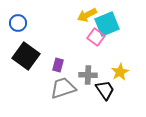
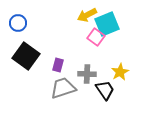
gray cross: moved 1 px left, 1 px up
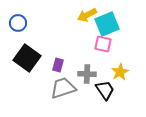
pink square: moved 7 px right, 7 px down; rotated 24 degrees counterclockwise
black square: moved 1 px right, 2 px down
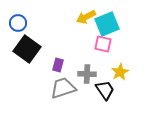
yellow arrow: moved 1 px left, 2 px down
black square: moved 9 px up
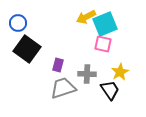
cyan square: moved 2 px left
black trapezoid: moved 5 px right
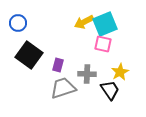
yellow arrow: moved 2 px left, 5 px down
black square: moved 2 px right, 6 px down
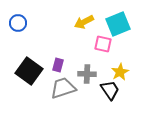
cyan square: moved 13 px right
black square: moved 16 px down
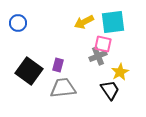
cyan square: moved 5 px left, 2 px up; rotated 15 degrees clockwise
gray cross: moved 11 px right, 18 px up; rotated 24 degrees counterclockwise
gray trapezoid: rotated 12 degrees clockwise
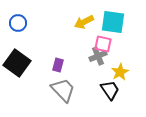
cyan square: rotated 15 degrees clockwise
black square: moved 12 px left, 8 px up
gray trapezoid: moved 2 px down; rotated 52 degrees clockwise
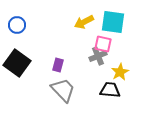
blue circle: moved 1 px left, 2 px down
black trapezoid: rotated 50 degrees counterclockwise
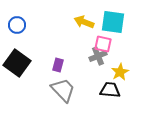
yellow arrow: rotated 48 degrees clockwise
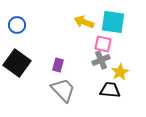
gray cross: moved 3 px right, 4 px down
